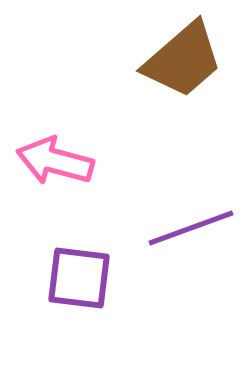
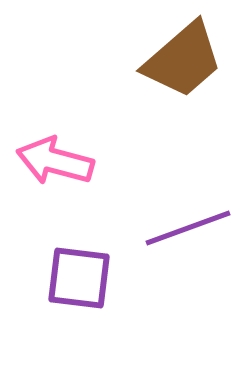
purple line: moved 3 px left
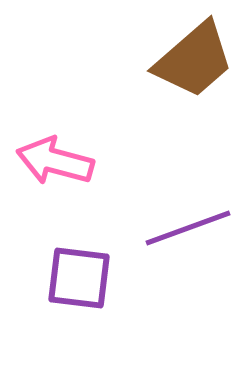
brown trapezoid: moved 11 px right
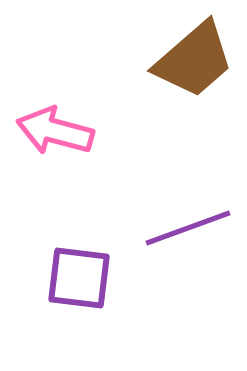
pink arrow: moved 30 px up
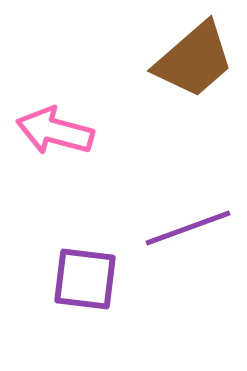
purple square: moved 6 px right, 1 px down
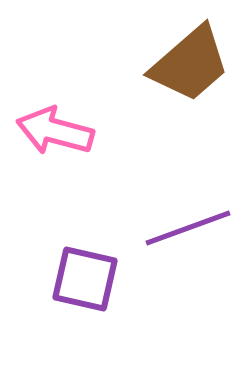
brown trapezoid: moved 4 px left, 4 px down
purple square: rotated 6 degrees clockwise
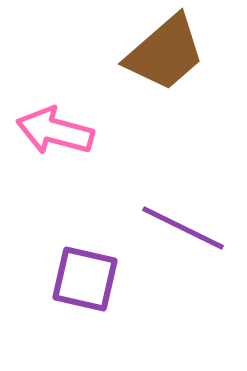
brown trapezoid: moved 25 px left, 11 px up
purple line: moved 5 px left; rotated 46 degrees clockwise
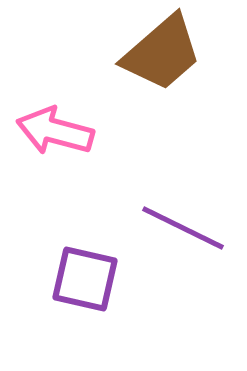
brown trapezoid: moved 3 px left
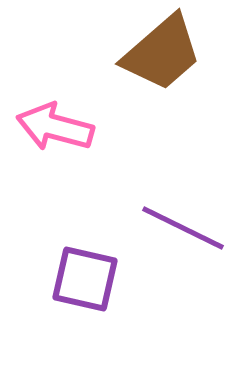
pink arrow: moved 4 px up
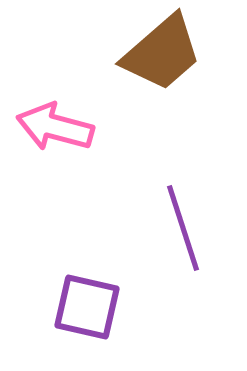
purple line: rotated 46 degrees clockwise
purple square: moved 2 px right, 28 px down
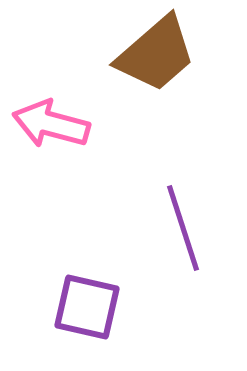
brown trapezoid: moved 6 px left, 1 px down
pink arrow: moved 4 px left, 3 px up
